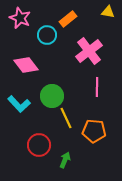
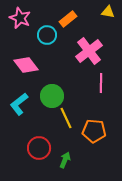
pink line: moved 4 px right, 4 px up
cyan L-shape: rotated 95 degrees clockwise
red circle: moved 3 px down
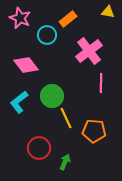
cyan L-shape: moved 2 px up
green arrow: moved 2 px down
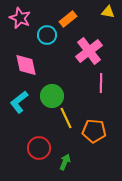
pink diamond: rotated 25 degrees clockwise
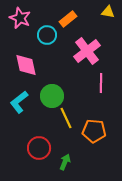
pink cross: moved 2 px left
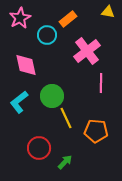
pink star: rotated 20 degrees clockwise
orange pentagon: moved 2 px right
green arrow: rotated 21 degrees clockwise
